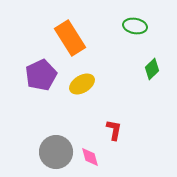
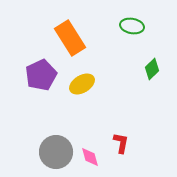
green ellipse: moved 3 px left
red L-shape: moved 7 px right, 13 px down
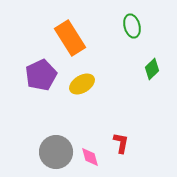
green ellipse: rotated 65 degrees clockwise
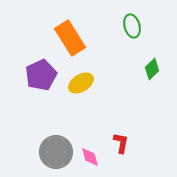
yellow ellipse: moved 1 px left, 1 px up
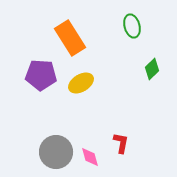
purple pentagon: rotated 28 degrees clockwise
